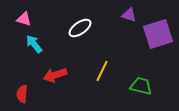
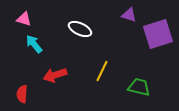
white ellipse: moved 1 px down; rotated 60 degrees clockwise
green trapezoid: moved 2 px left, 1 px down
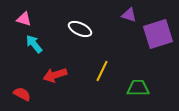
green trapezoid: moved 1 px left, 1 px down; rotated 15 degrees counterclockwise
red semicircle: rotated 114 degrees clockwise
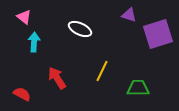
pink triangle: moved 2 px up; rotated 21 degrees clockwise
cyan arrow: moved 2 px up; rotated 42 degrees clockwise
red arrow: moved 2 px right, 3 px down; rotated 75 degrees clockwise
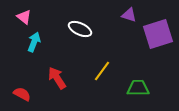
cyan arrow: rotated 18 degrees clockwise
yellow line: rotated 10 degrees clockwise
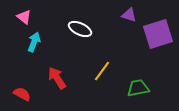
green trapezoid: rotated 10 degrees counterclockwise
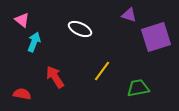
pink triangle: moved 2 px left, 3 px down
purple square: moved 2 px left, 3 px down
red arrow: moved 2 px left, 1 px up
red semicircle: rotated 18 degrees counterclockwise
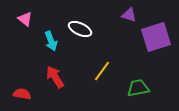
pink triangle: moved 3 px right, 1 px up
cyan arrow: moved 17 px right, 1 px up; rotated 138 degrees clockwise
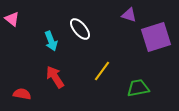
pink triangle: moved 13 px left
white ellipse: rotated 25 degrees clockwise
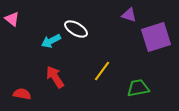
white ellipse: moved 4 px left; rotated 20 degrees counterclockwise
cyan arrow: rotated 84 degrees clockwise
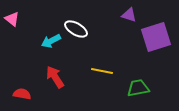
yellow line: rotated 65 degrees clockwise
